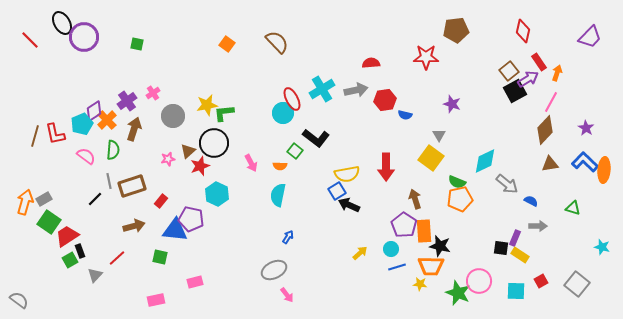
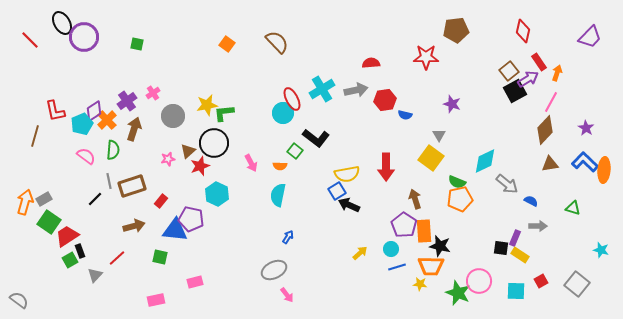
red L-shape at (55, 134): moved 23 px up
cyan star at (602, 247): moved 1 px left, 3 px down
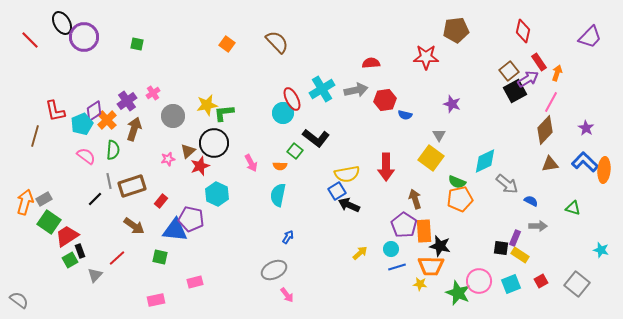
brown arrow at (134, 226): rotated 50 degrees clockwise
cyan square at (516, 291): moved 5 px left, 7 px up; rotated 24 degrees counterclockwise
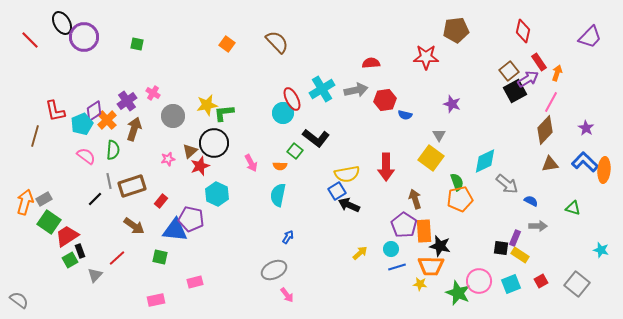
pink cross at (153, 93): rotated 24 degrees counterclockwise
brown triangle at (188, 151): moved 2 px right
green semicircle at (457, 182): rotated 132 degrees counterclockwise
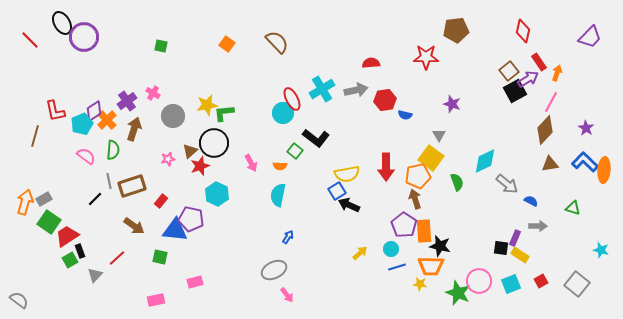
green square at (137, 44): moved 24 px right, 2 px down
orange pentagon at (460, 199): moved 42 px left, 23 px up
